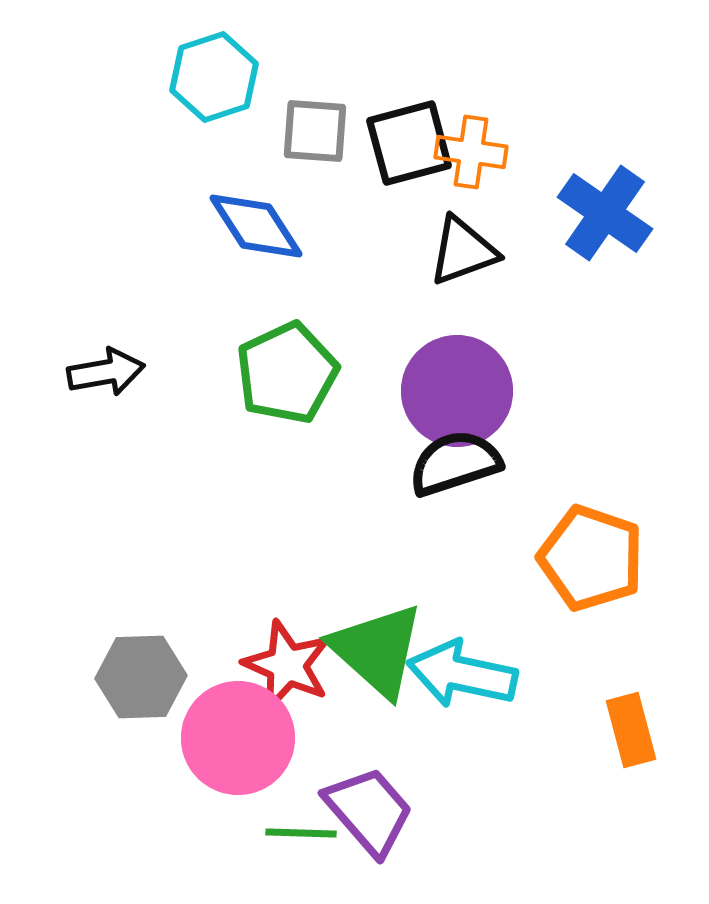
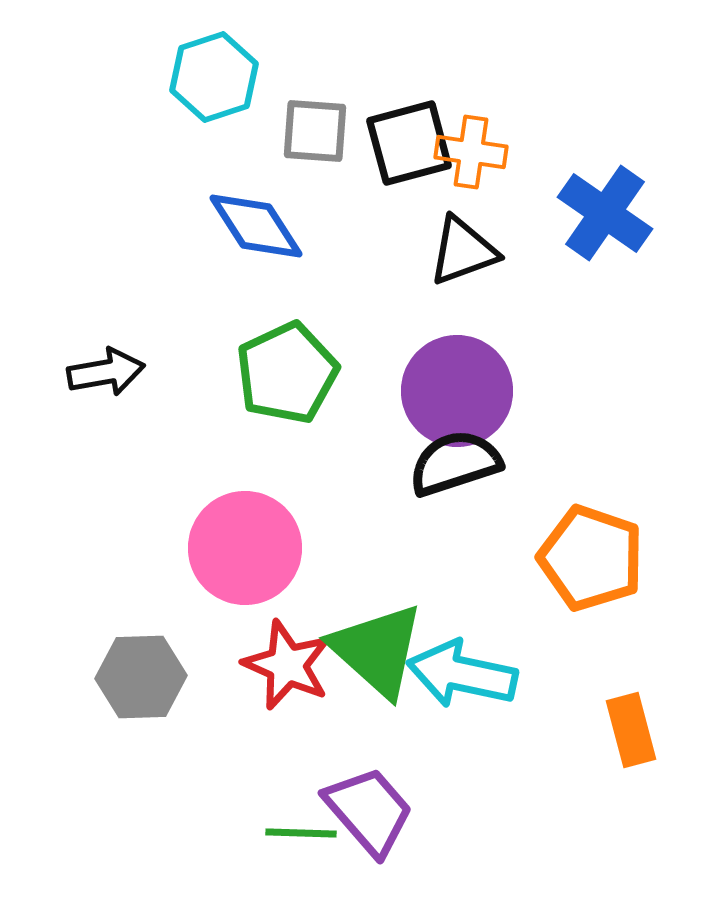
pink circle: moved 7 px right, 190 px up
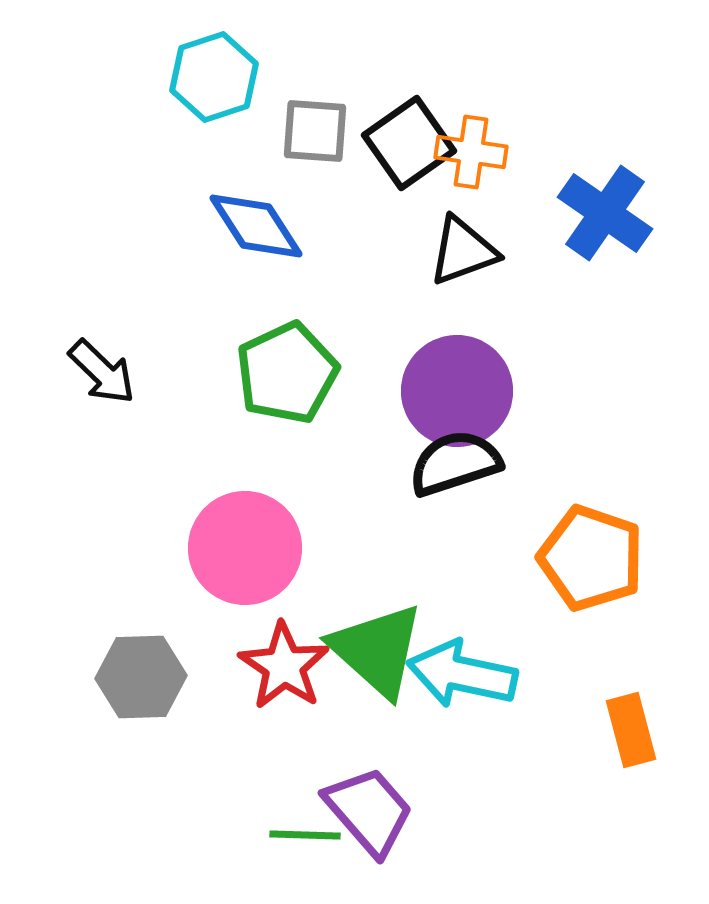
black square: rotated 20 degrees counterclockwise
black arrow: moved 4 px left; rotated 54 degrees clockwise
red star: moved 3 px left, 1 px down; rotated 10 degrees clockwise
green line: moved 4 px right, 2 px down
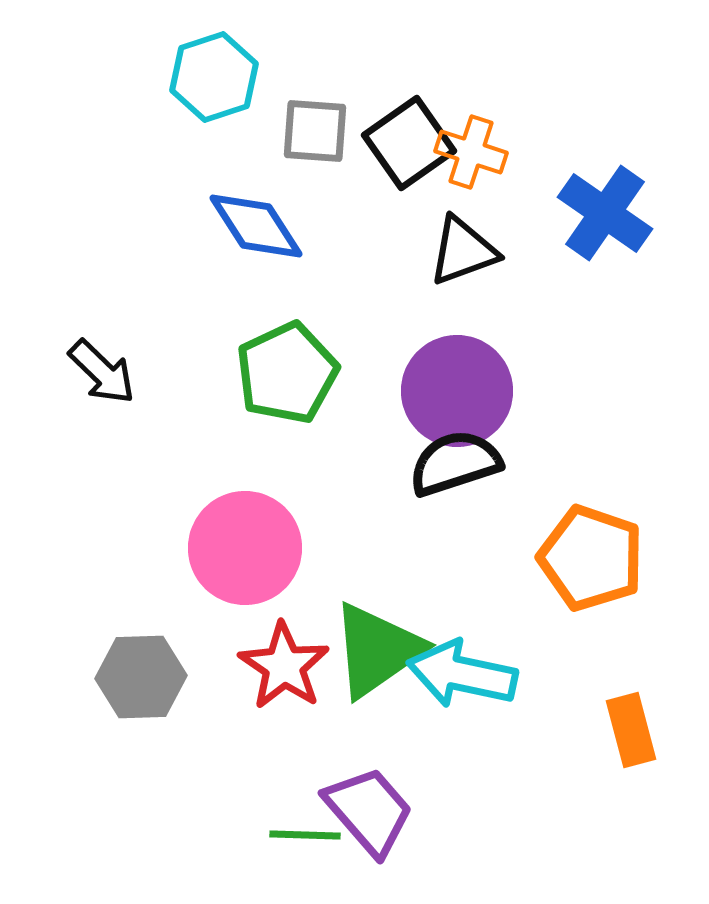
orange cross: rotated 10 degrees clockwise
green triangle: rotated 43 degrees clockwise
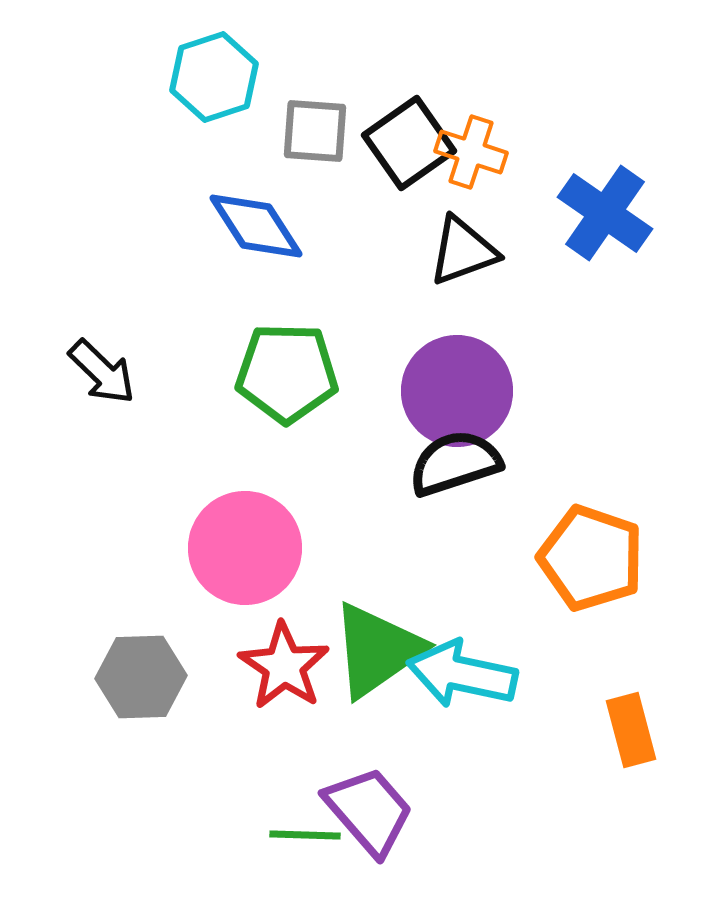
green pentagon: rotated 26 degrees clockwise
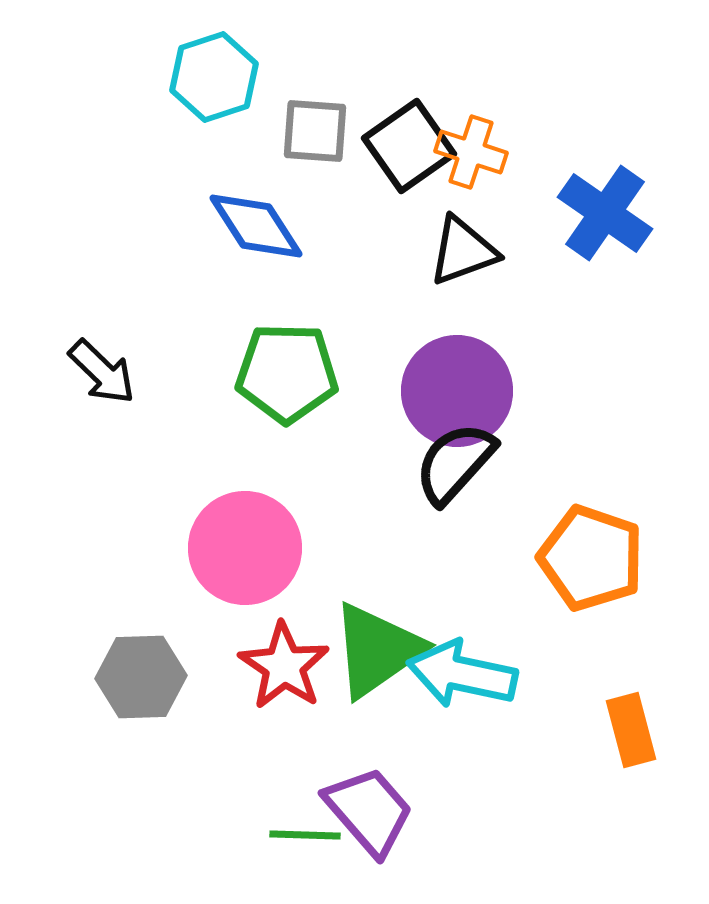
black square: moved 3 px down
black semicircle: rotated 30 degrees counterclockwise
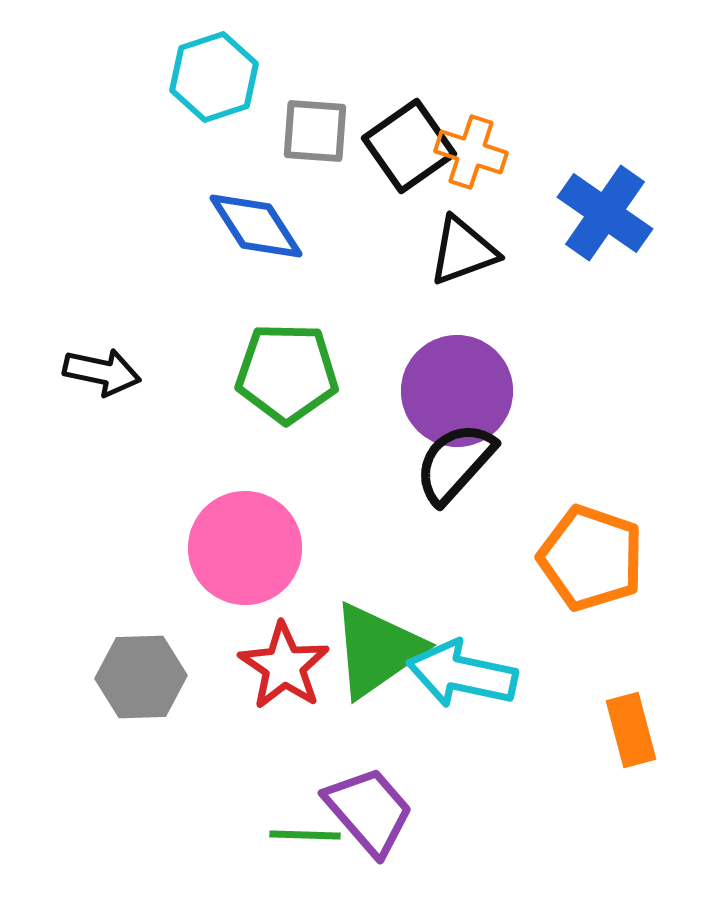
black arrow: rotated 32 degrees counterclockwise
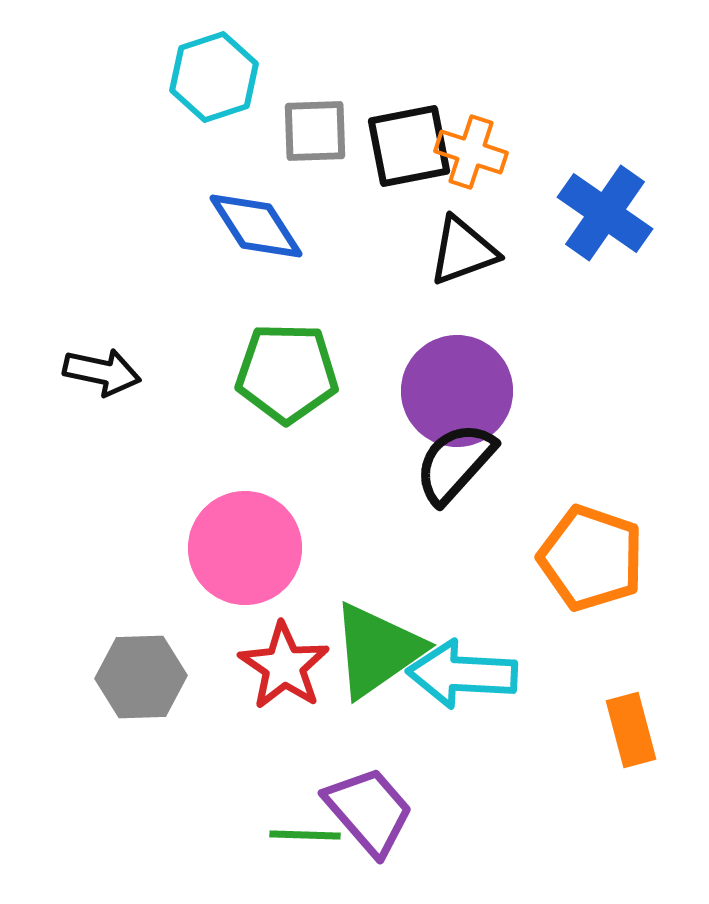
gray square: rotated 6 degrees counterclockwise
black square: rotated 24 degrees clockwise
cyan arrow: rotated 9 degrees counterclockwise
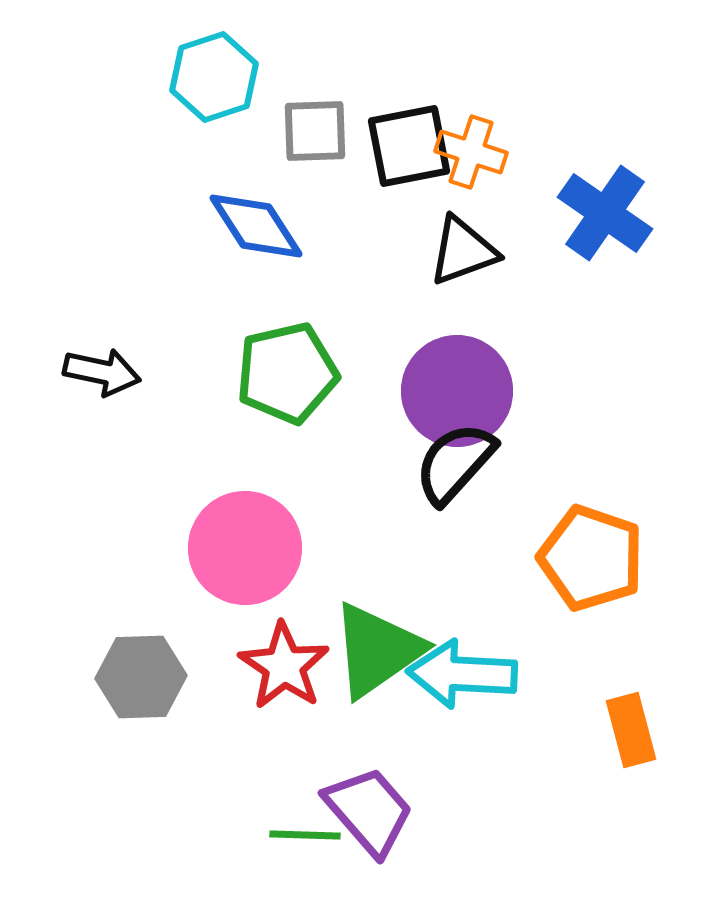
green pentagon: rotated 14 degrees counterclockwise
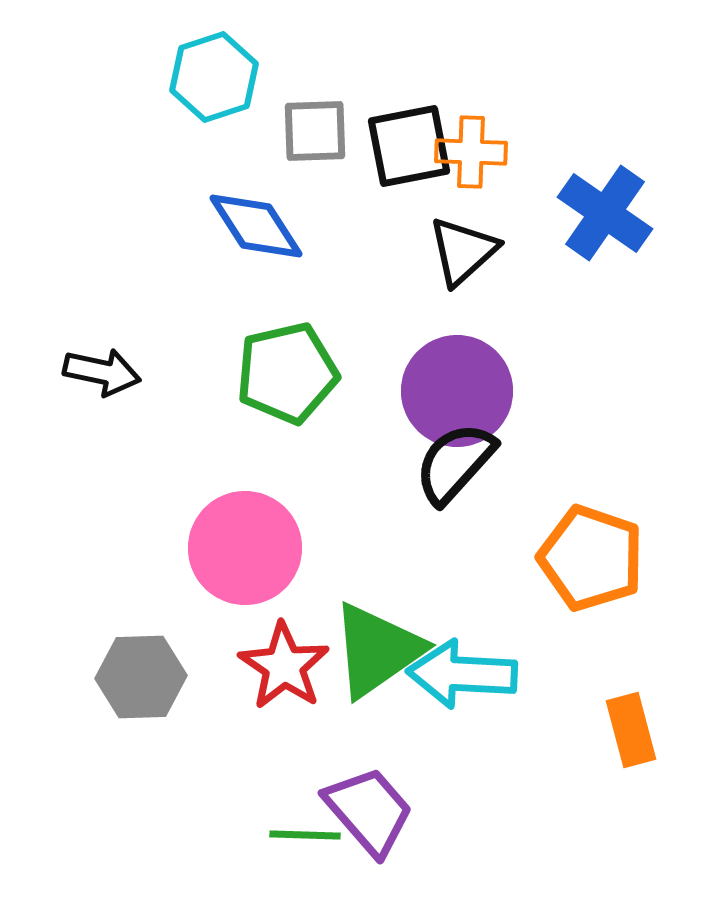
orange cross: rotated 16 degrees counterclockwise
black triangle: rotated 22 degrees counterclockwise
